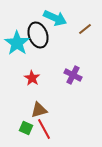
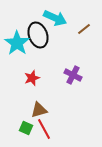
brown line: moved 1 px left
red star: rotated 21 degrees clockwise
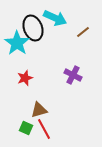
brown line: moved 1 px left, 3 px down
black ellipse: moved 5 px left, 7 px up
red star: moved 7 px left
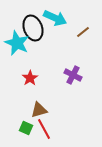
cyan star: rotated 10 degrees counterclockwise
red star: moved 5 px right; rotated 14 degrees counterclockwise
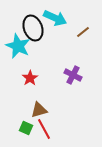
cyan star: moved 1 px right, 3 px down
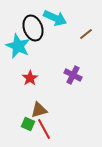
brown line: moved 3 px right, 2 px down
green square: moved 2 px right, 4 px up
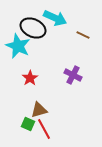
black ellipse: rotated 45 degrees counterclockwise
brown line: moved 3 px left, 1 px down; rotated 64 degrees clockwise
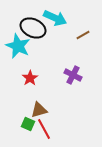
brown line: rotated 56 degrees counterclockwise
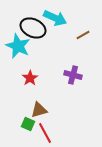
purple cross: rotated 12 degrees counterclockwise
red line: moved 1 px right, 4 px down
